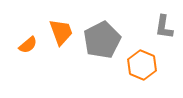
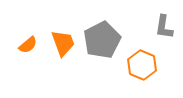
orange trapezoid: moved 2 px right, 11 px down
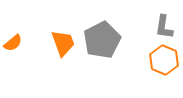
orange semicircle: moved 15 px left, 2 px up
orange hexagon: moved 22 px right, 5 px up
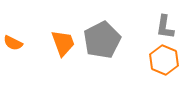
gray L-shape: moved 1 px right
orange semicircle: rotated 66 degrees clockwise
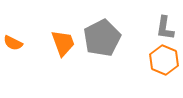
gray L-shape: moved 1 px down
gray pentagon: moved 2 px up
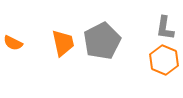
gray pentagon: moved 3 px down
orange trapezoid: rotated 8 degrees clockwise
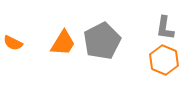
orange trapezoid: rotated 44 degrees clockwise
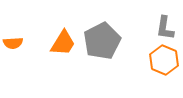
orange semicircle: rotated 30 degrees counterclockwise
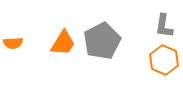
gray L-shape: moved 1 px left, 2 px up
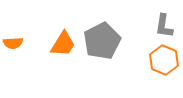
orange trapezoid: moved 1 px down
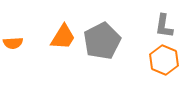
orange trapezoid: moved 7 px up
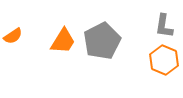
orange trapezoid: moved 4 px down
orange semicircle: moved 7 px up; rotated 30 degrees counterclockwise
